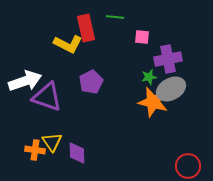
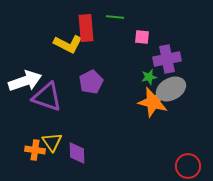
red rectangle: rotated 8 degrees clockwise
purple cross: moved 1 px left
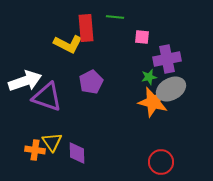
red circle: moved 27 px left, 4 px up
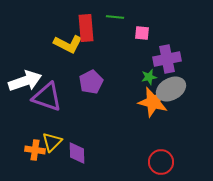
pink square: moved 4 px up
yellow triangle: rotated 20 degrees clockwise
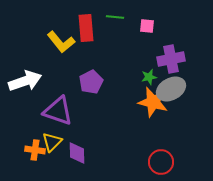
pink square: moved 5 px right, 7 px up
yellow L-shape: moved 7 px left, 2 px up; rotated 24 degrees clockwise
purple cross: moved 4 px right
purple triangle: moved 11 px right, 14 px down
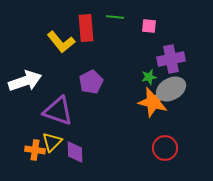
pink square: moved 2 px right
purple diamond: moved 2 px left, 1 px up
red circle: moved 4 px right, 14 px up
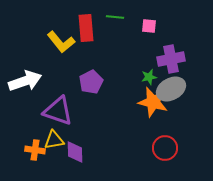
yellow triangle: moved 2 px right, 2 px up; rotated 35 degrees clockwise
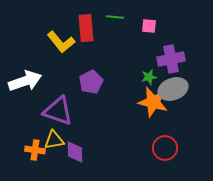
gray ellipse: moved 2 px right; rotated 8 degrees clockwise
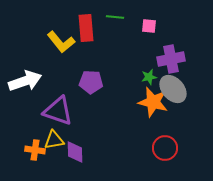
purple pentagon: rotated 30 degrees clockwise
gray ellipse: rotated 68 degrees clockwise
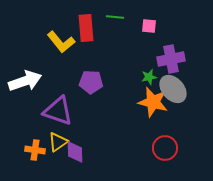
yellow triangle: moved 4 px right, 2 px down; rotated 25 degrees counterclockwise
